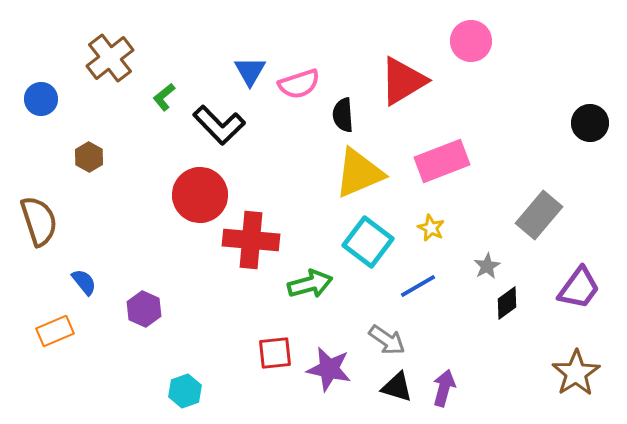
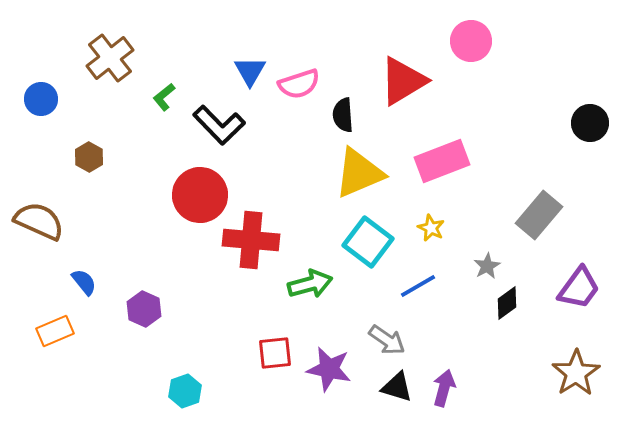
brown semicircle: rotated 48 degrees counterclockwise
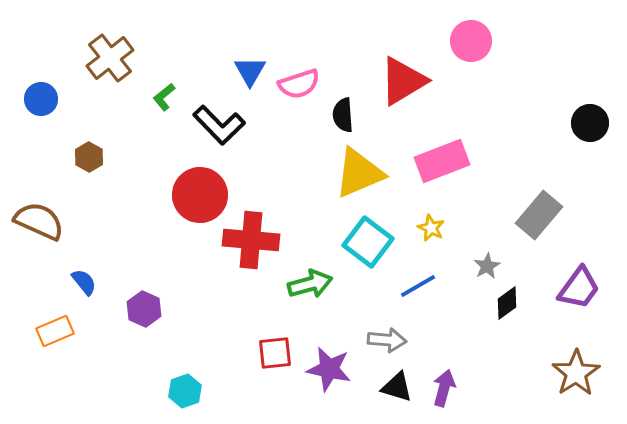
gray arrow: rotated 30 degrees counterclockwise
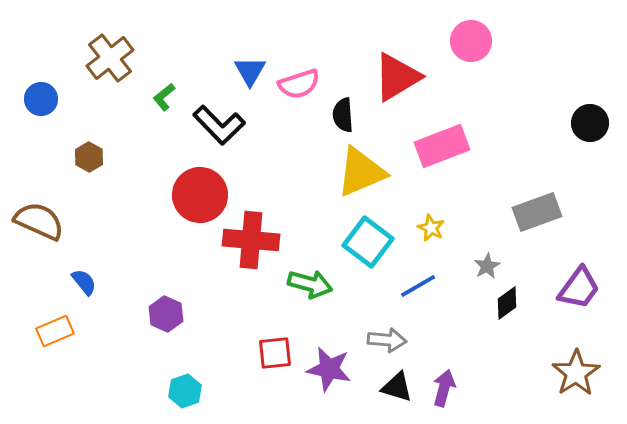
red triangle: moved 6 px left, 4 px up
pink rectangle: moved 15 px up
yellow triangle: moved 2 px right, 1 px up
gray rectangle: moved 2 px left, 3 px up; rotated 30 degrees clockwise
green arrow: rotated 30 degrees clockwise
purple hexagon: moved 22 px right, 5 px down
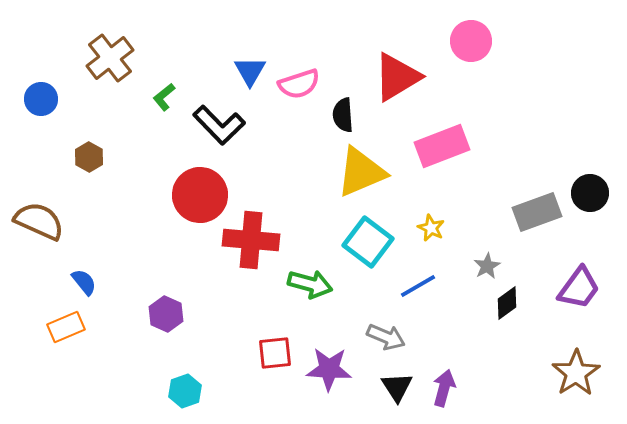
black circle: moved 70 px down
orange rectangle: moved 11 px right, 4 px up
gray arrow: moved 1 px left, 3 px up; rotated 18 degrees clockwise
purple star: rotated 9 degrees counterclockwise
black triangle: rotated 40 degrees clockwise
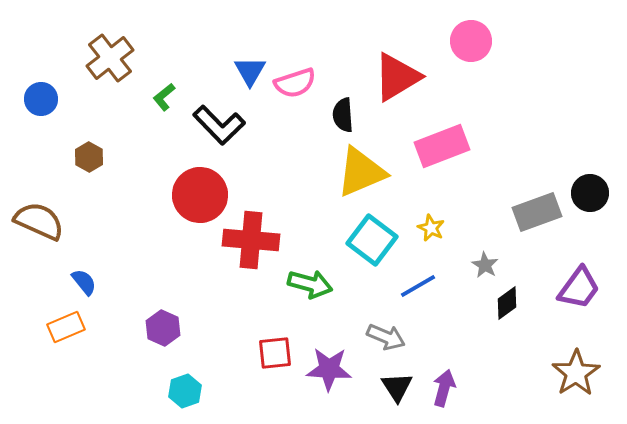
pink semicircle: moved 4 px left, 1 px up
cyan square: moved 4 px right, 2 px up
gray star: moved 2 px left, 1 px up; rotated 12 degrees counterclockwise
purple hexagon: moved 3 px left, 14 px down
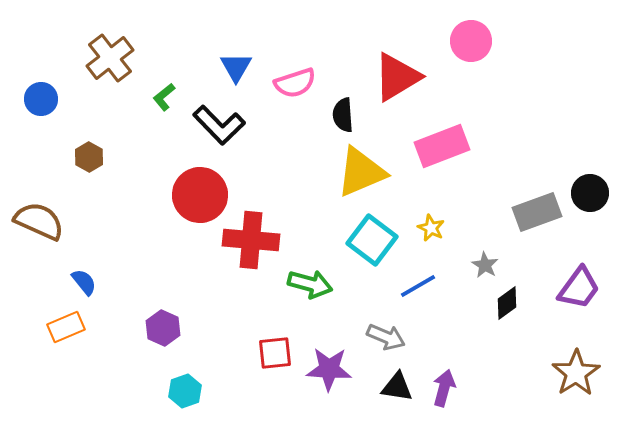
blue triangle: moved 14 px left, 4 px up
black triangle: rotated 48 degrees counterclockwise
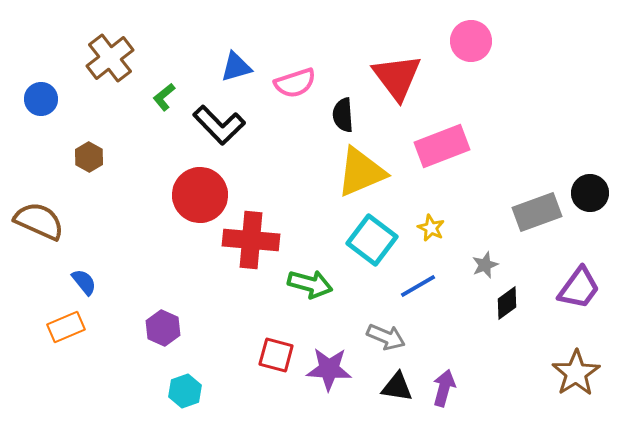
blue triangle: rotated 44 degrees clockwise
red triangle: rotated 36 degrees counterclockwise
gray star: rotated 20 degrees clockwise
red square: moved 1 px right, 2 px down; rotated 21 degrees clockwise
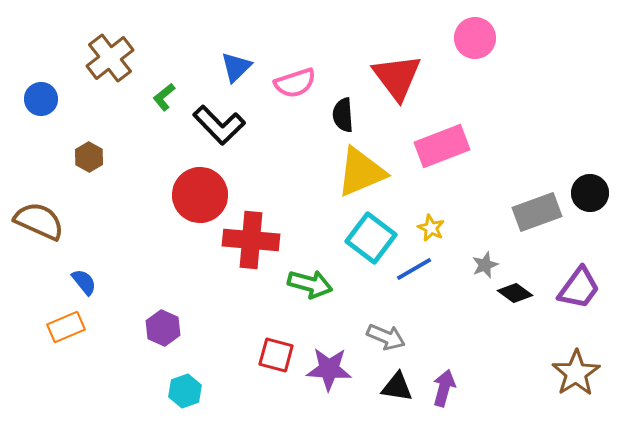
pink circle: moved 4 px right, 3 px up
blue triangle: rotated 28 degrees counterclockwise
cyan square: moved 1 px left, 2 px up
blue line: moved 4 px left, 17 px up
black diamond: moved 8 px right, 10 px up; rotated 72 degrees clockwise
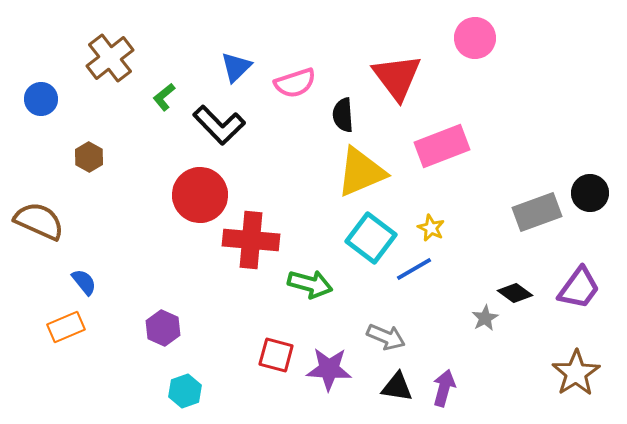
gray star: moved 53 px down; rotated 8 degrees counterclockwise
